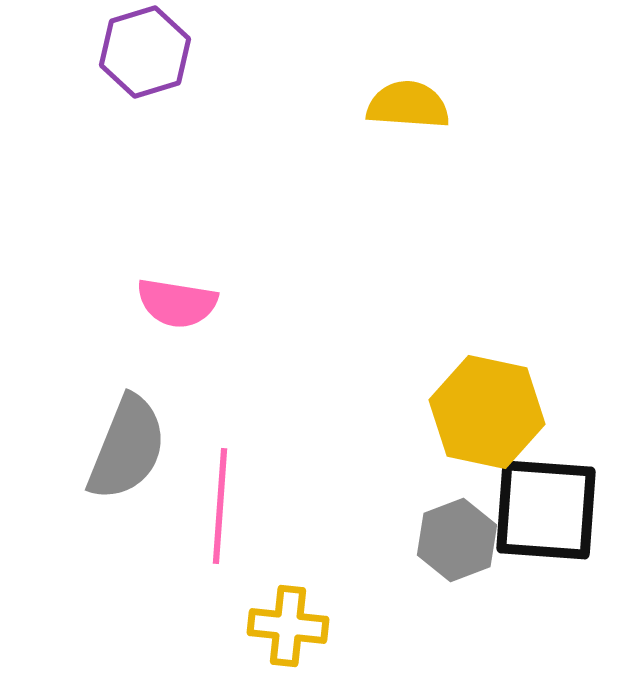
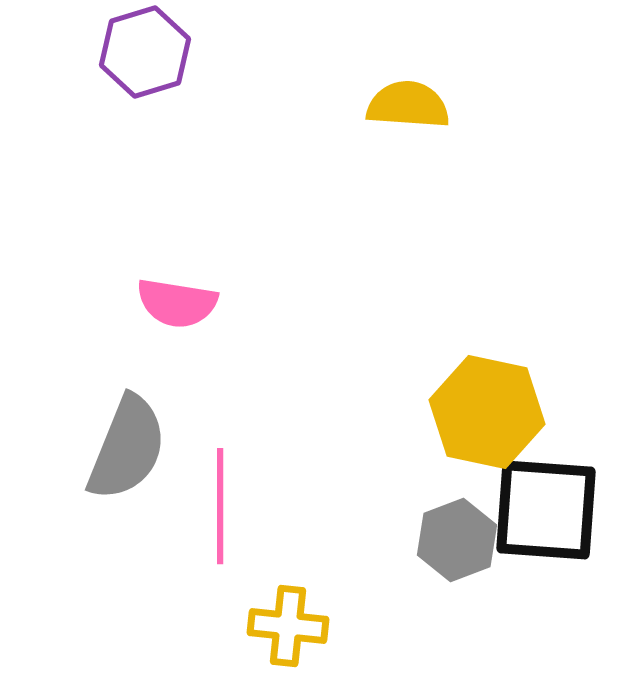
pink line: rotated 4 degrees counterclockwise
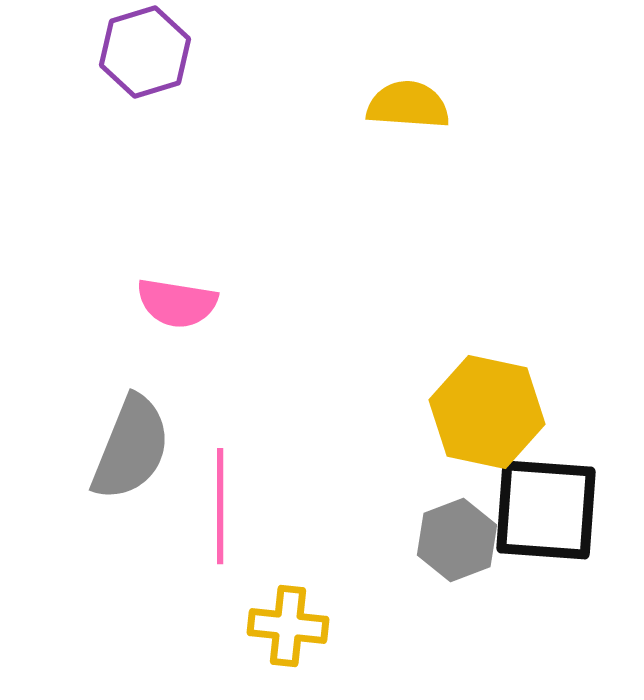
gray semicircle: moved 4 px right
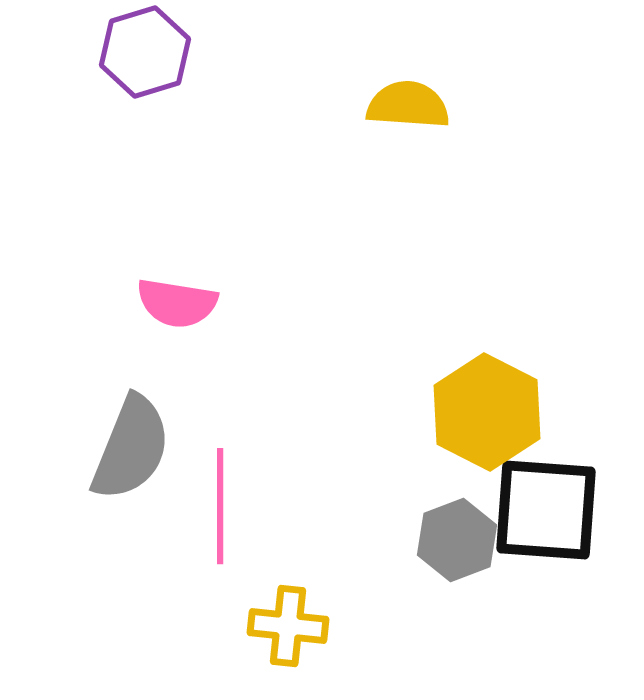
yellow hexagon: rotated 15 degrees clockwise
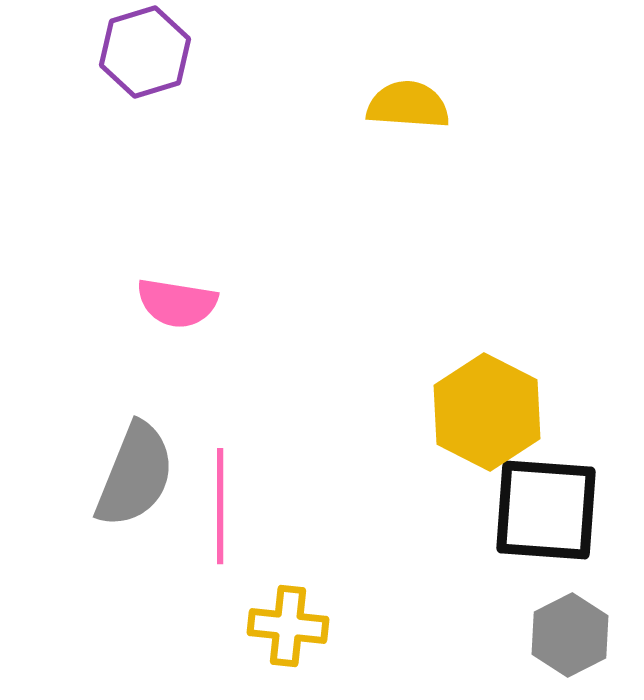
gray semicircle: moved 4 px right, 27 px down
gray hexagon: moved 113 px right, 95 px down; rotated 6 degrees counterclockwise
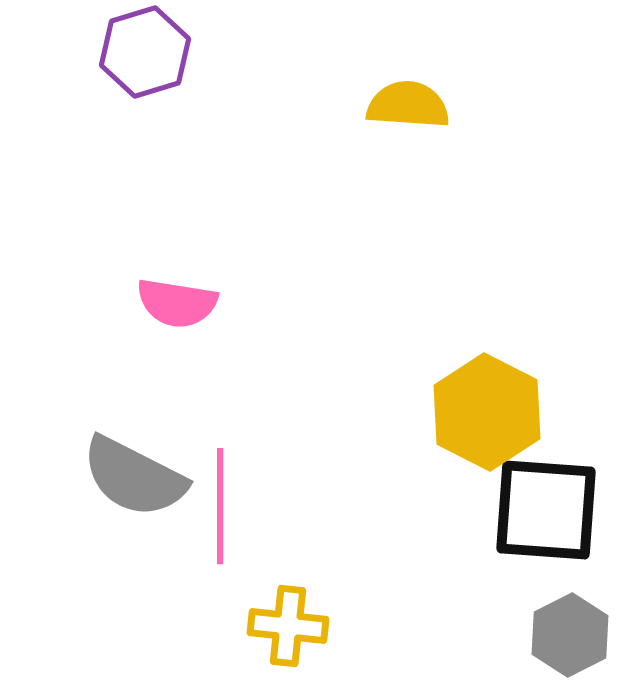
gray semicircle: moved 1 px left, 2 px down; rotated 95 degrees clockwise
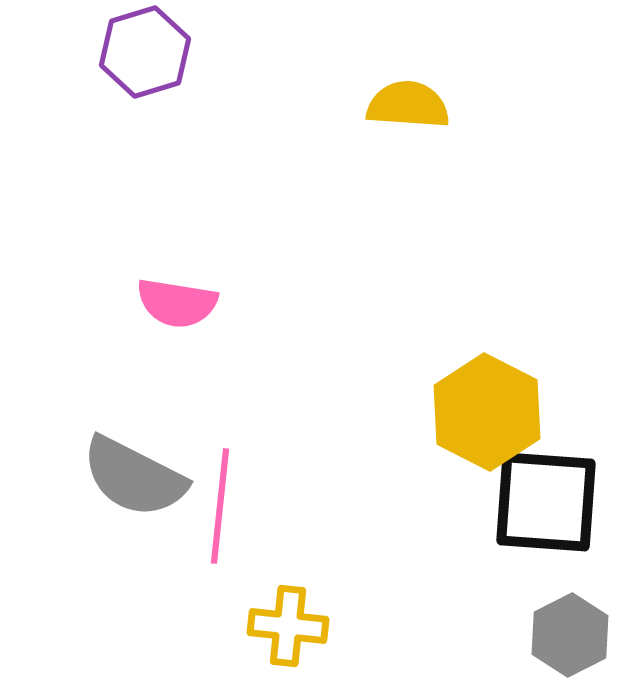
pink line: rotated 6 degrees clockwise
black square: moved 8 px up
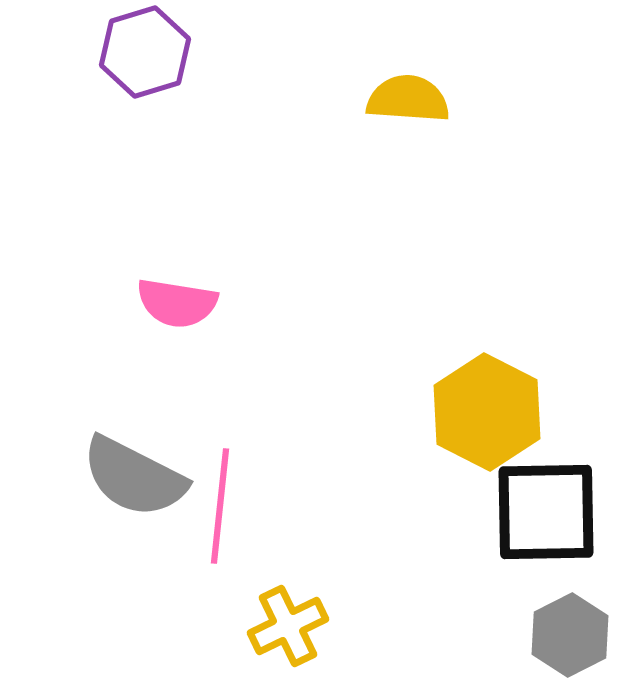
yellow semicircle: moved 6 px up
black square: moved 10 px down; rotated 5 degrees counterclockwise
yellow cross: rotated 32 degrees counterclockwise
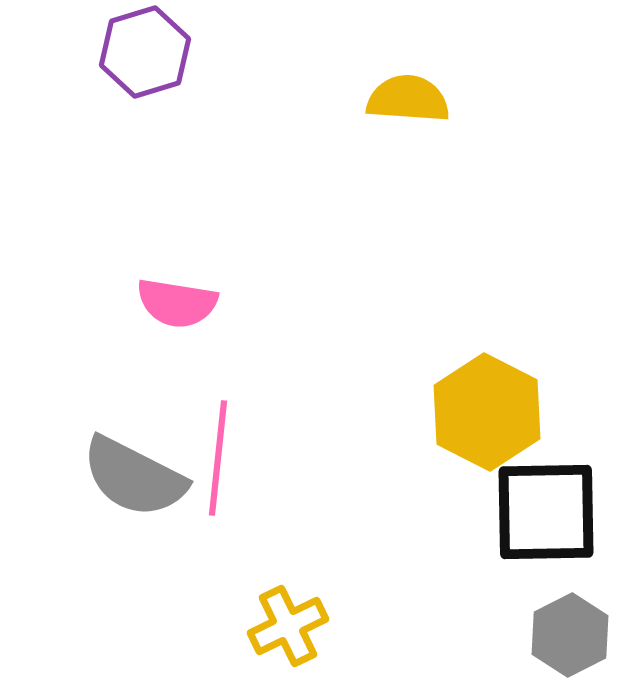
pink line: moved 2 px left, 48 px up
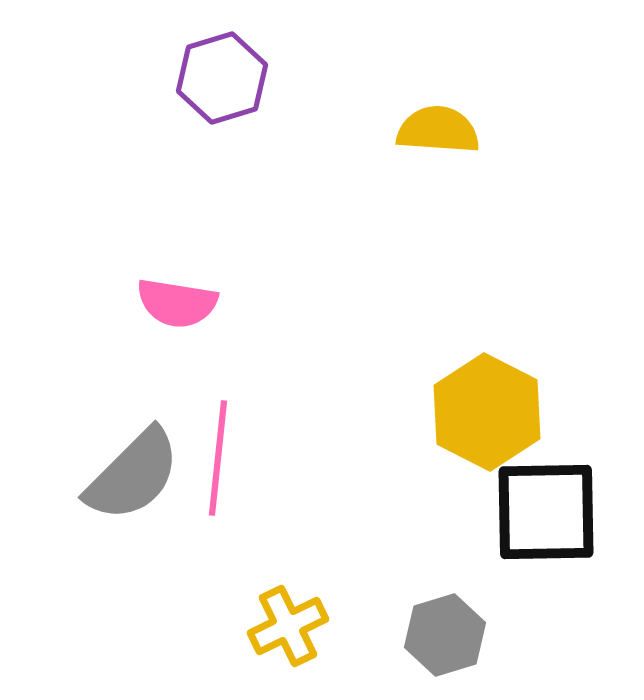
purple hexagon: moved 77 px right, 26 px down
yellow semicircle: moved 30 px right, 31 px down
gray semicircle: moved 1 px left, 2 px up; rotated 72 degrees counterclockwise
gray hexagon: moved 125 px left; rotated 10 degrees clockwise
